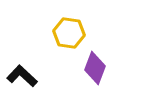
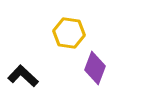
black L-shape: moved 1 px right
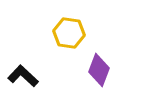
purple diamond: moved 4 px right, 2 px down
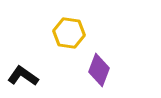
black L-shape: rotated 8 degrees counterclockwise
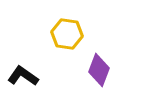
yellow hexagon: moved 2 px left, 1 px down
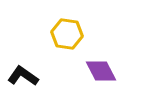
purple diamond: moved 2 px right, 1 px down; rotated 48 degrees counterclockwise
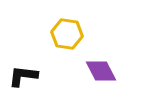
black L-shape: rotated 28 degrees counterclockwise
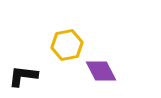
yellow hexagon: moved 11 px down; rotated 20 degrees counterclockwise
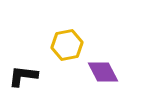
purple diamond: moved 2 px right, 1 px down
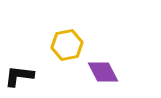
black L-shape: moved 4 px left
